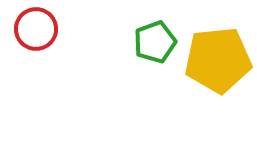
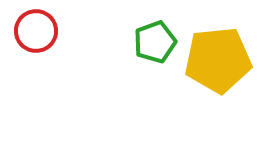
red circle: moved 2 px down
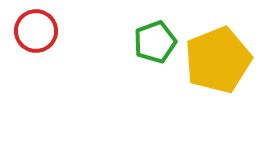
yellow pentagon: rotated 16 degrees counterclockwise
